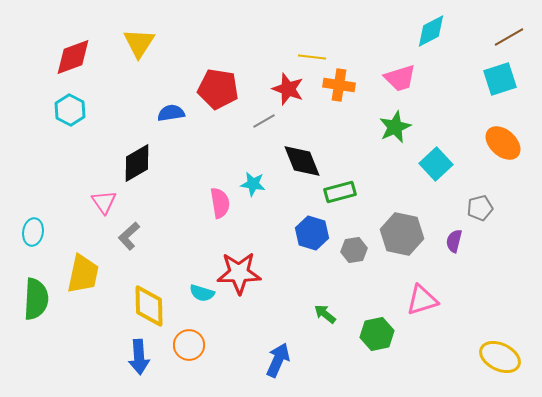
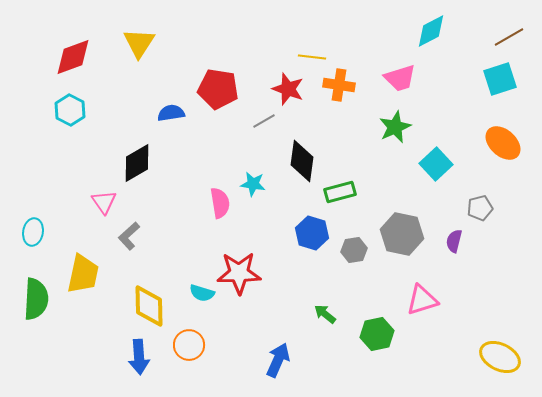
black diamond at (302, 161): rotated 30 degrees clockwise
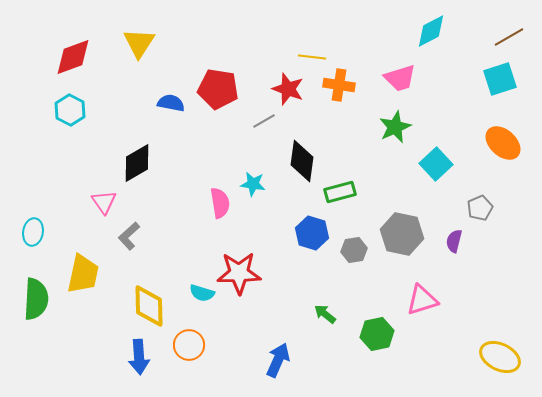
blue semicircle at (171, 113): moved 10 px up; rotated 20 degrees clockwise
gray pentagon at (480, 208): rotated 10 degrees counterclockwise
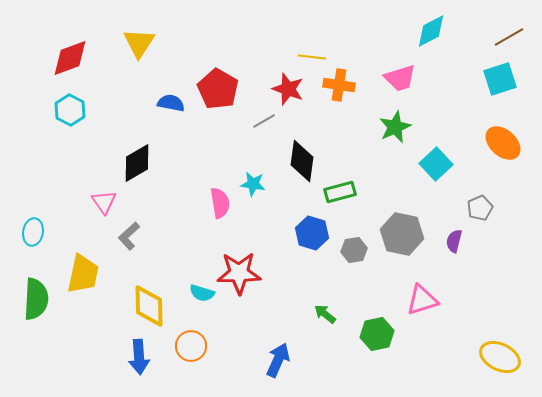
red diamond at (73, 57): moved 3 px left, 1 px down
red pentagon at (218, 89): rotated 21 degrees clockwise
orange circle at (189, 345): moved 2 px right, 1 px down
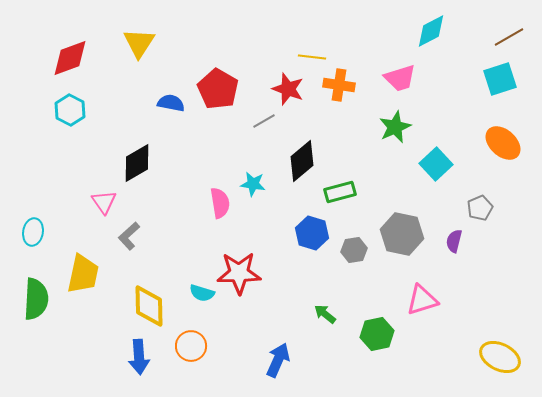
black diamond at (302, 161): rotated 42 degrees clockwise
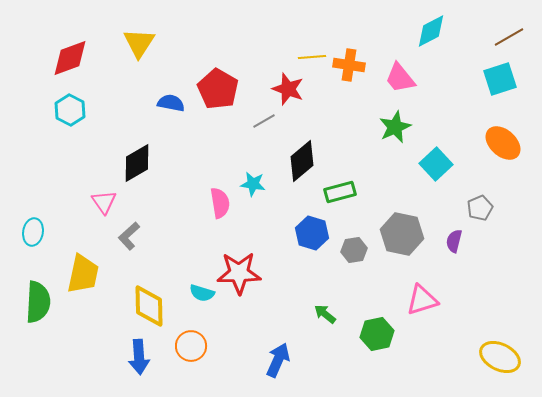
yellow line at (312, 57): rotated 12 degrees counterclockwise
pink trapezoid at (400, 78): rotated 68 degrees clockwise
orange cross at (339, 85): moved 10 px right, 20 px up
green semicircle at (36, 299): moved 2 px right, 3 px down
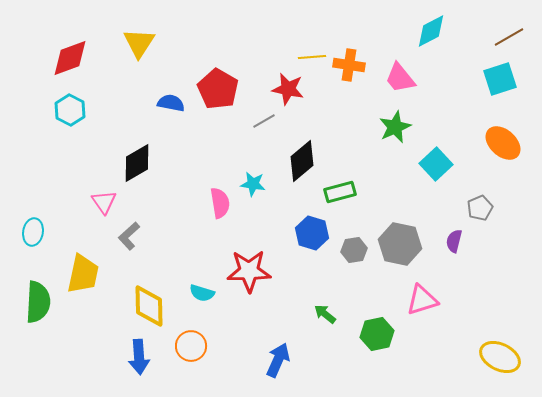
red star at (288, 89): rotated 8 degrees counterclockwise
gray hexagon at (402, 234): moved 2 px left, 10 px down
red star at (239, 273): moved 10 px right, 2 px up
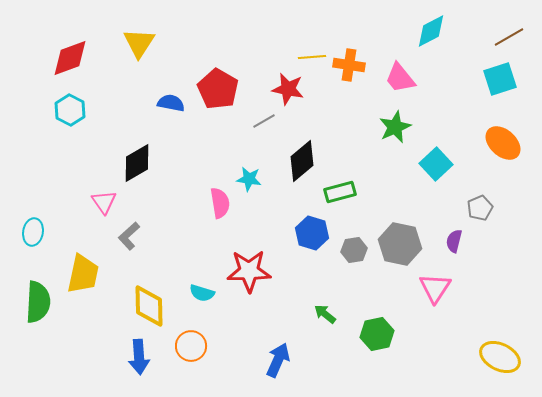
cyan star at (253, 184): moved 4 px left, 5 px up
pink triangle at (422, 300): moved 13 px right, 12 px up; rotated 40 degrees counterclockwise
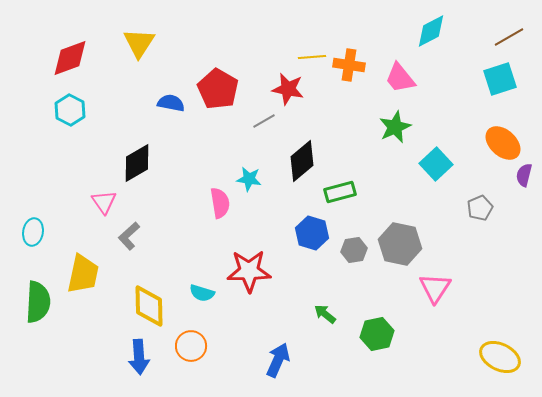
purple semicircle at (454, 241): moved 70 px right, 66 px up
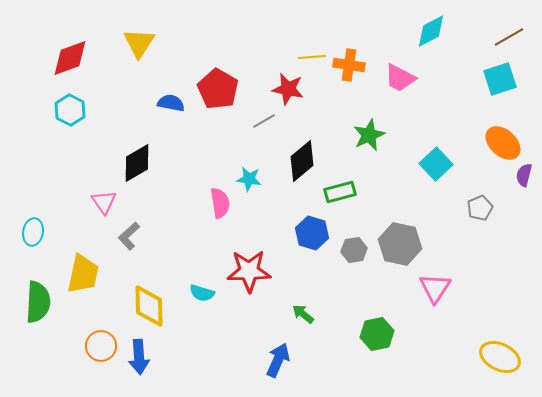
pink trapezoid at (400, 78): rotated 24 degrees counterclockwise
green star at (395, 127): moved 26 px left, 8 px down
green arrow at (325, 314): moved 22 px left
orange circle at (191, 346): moved 90 px left
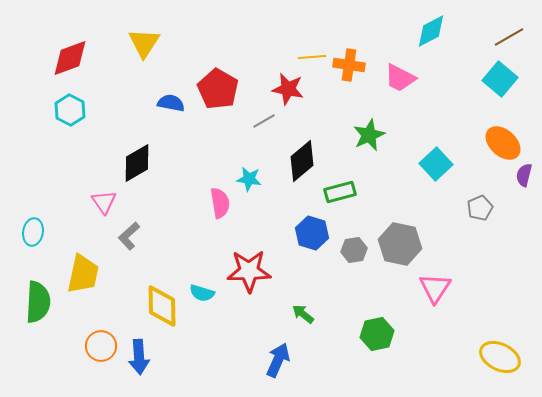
yellow triangle at (139, 43): moved 5 px right
cyan square at (500, 79): rotated 32 degrees counterclockwise
yellow diamond at (149, 306): moved 13 px right
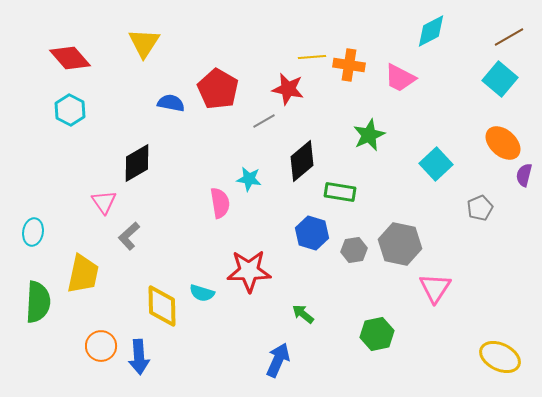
red diamond at (70, 58): rotated 69 degrees clockwise
green rectangle at (340, 192): rotated 24 degrees clockwise
